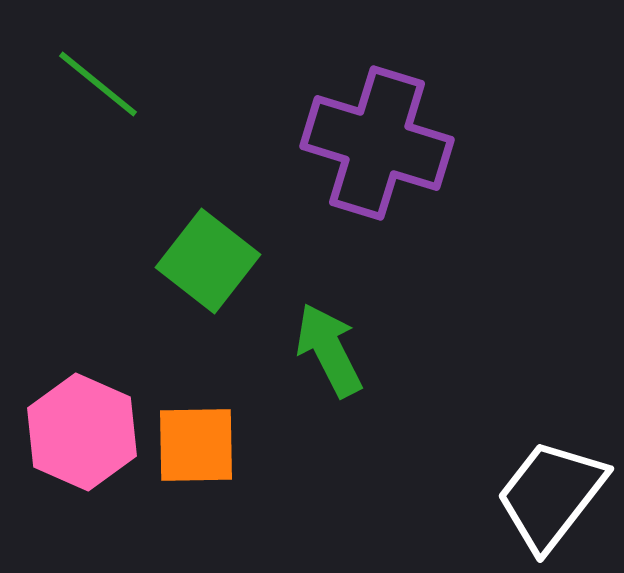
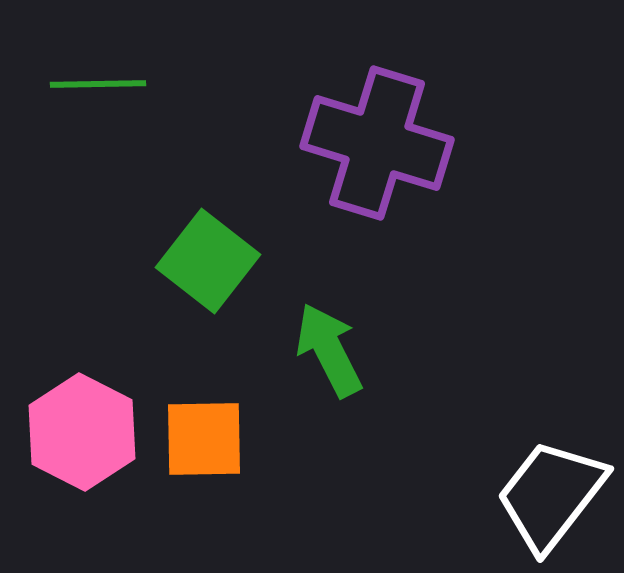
green line: rotated 40 degrees counterclockwise
pink hexagon: rotated 3 degrees clockwise
orange square: moved 8 px right, 6 px up
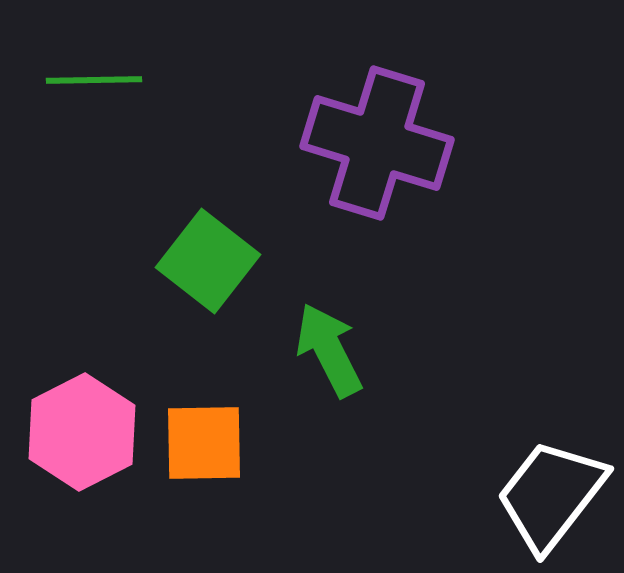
green line: moved 4 px left, 4 px up
pink hexagon: rotated 6 degrees clockwise
orange square: moved 4 px down
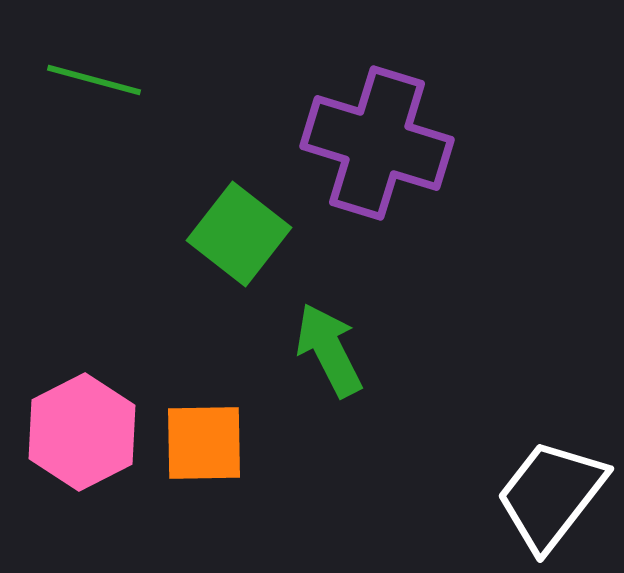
green line: rotated 16 degrees clockwise
green square: moved 31 px right, 27 px up
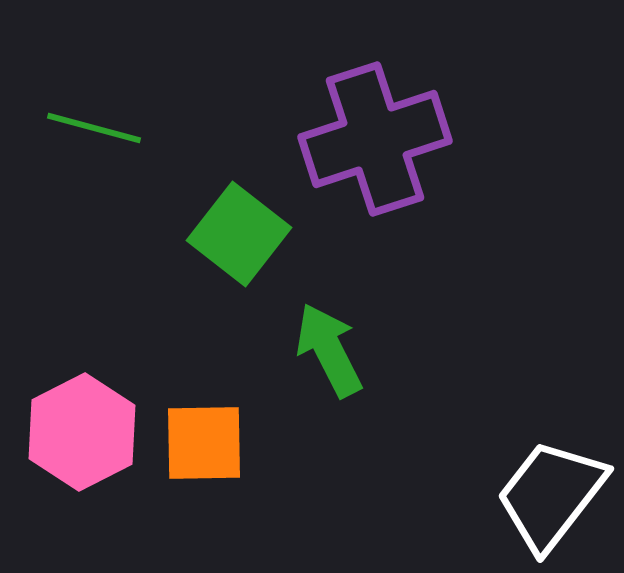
green line: moved 48 px down
purple cross: moved 2 px left, 4 px up; rotated 35 degrees counterclockwise
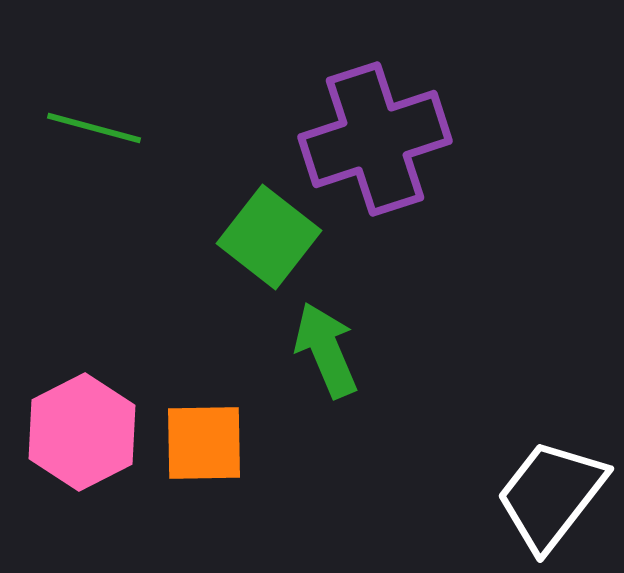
green square: moved 30 px right, 3 px down
green arrow: moved 3 px left; rotated 4 degrees clockwise
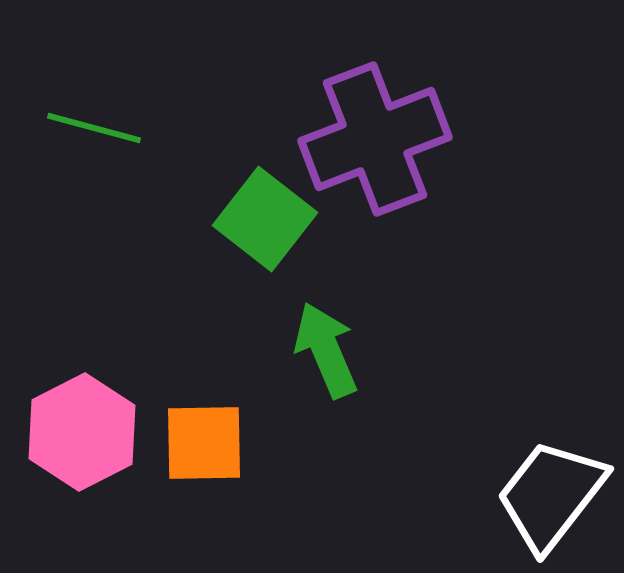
purple cross: rotated 3 degrees counterclockwise
green square: moved 4 px left, 18 px up
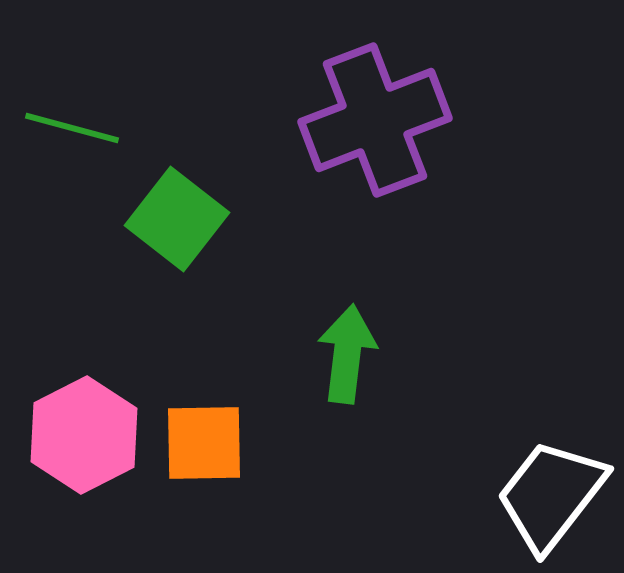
green line: moved 22 px left
purple cross: moved 19 px up
green square: moved 88 px left
green arrow: moved 21 px right, 4 px down; rotated 30 degrees clockwise
pink hexagon: moved 2 px right, 3 px down
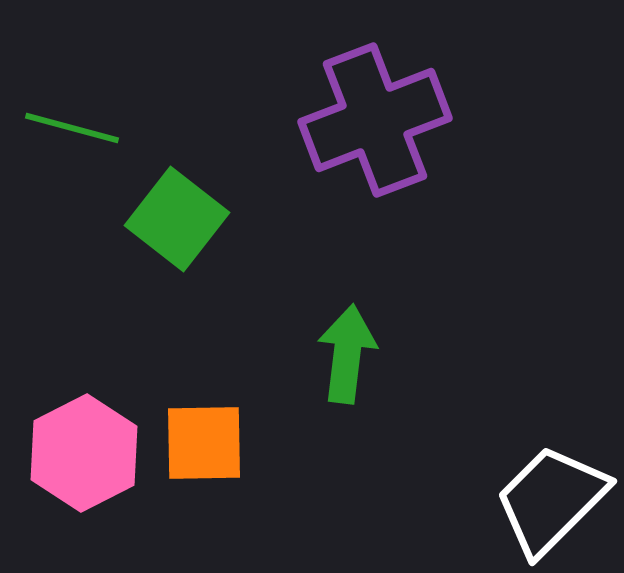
pink hexagon: moved 18 px down
white trapezoid: moved 5 px down; rotated 7 degrees clockwise
